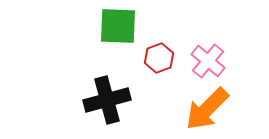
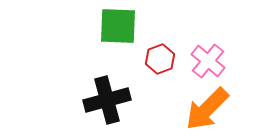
red hexagon: moved 1 px right, 1 px down
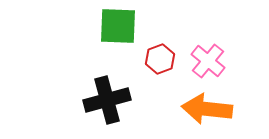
orange arrow: rotated 51 degrees clockwise
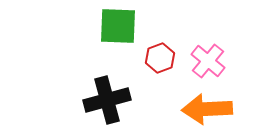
red hexagon: moved 1 px up
orange arrow: rotated 9 degrees counterclockwise
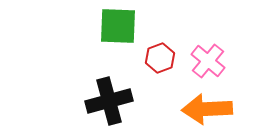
black cross: moved 2 px right, 1 px down
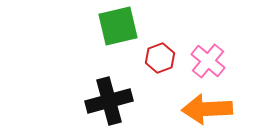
green square: rotated 15 degrees counterclockwise
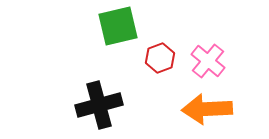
black cross: moved 10 px left, 4 px down
